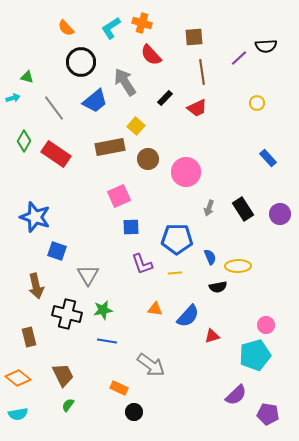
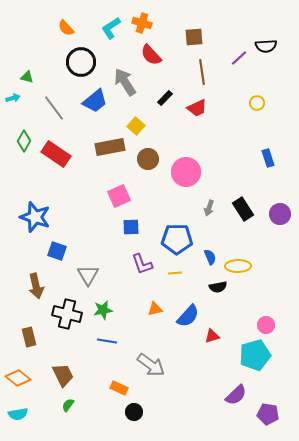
blue rectangle at (268, 158): rotated 24 degrees clockwise
orange triangle at (155, 309): rotated 21 degrees counterclockwise
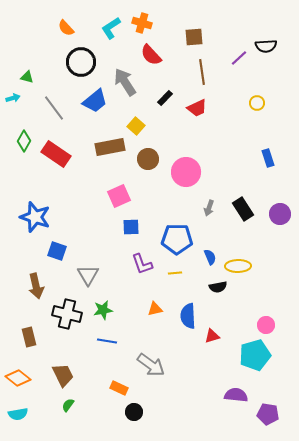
blue semicircle at (188, 316): rotated 135 degrees clockwise
purple semicircle at (236, 395): rotated 130 degrees counterclockwise
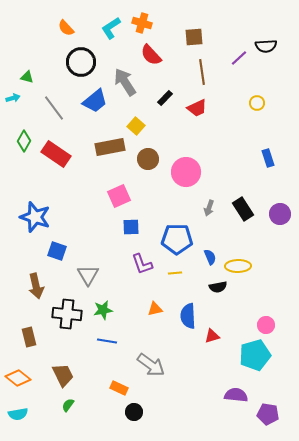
black cross at (67, 314): rotated 8 degrees counterclockwise
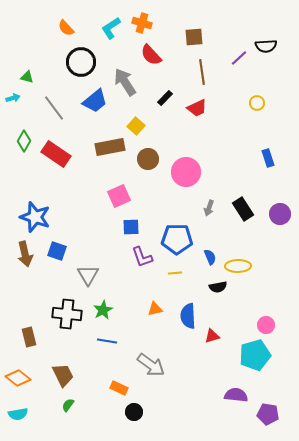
purple L-shape at (142, 264): moved 7 px up
brown arrow at (36, 286): moved 11 px left, 32 px up
green star at (103, 310): rotated 18 degrees counterclockwise
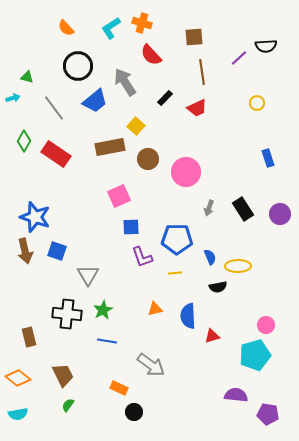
black circle at (81, 62): moved 3 px left, 4 px down
brown arrow at (25, 254): moved 3 px up
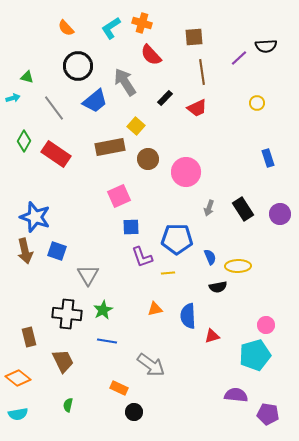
yellow line at (175, 273): moved 7 px left
brown trapezoid at (63, 375): moved 14 px up
green semicircle at (68, 405): rotated 24 degrees counterclockwise
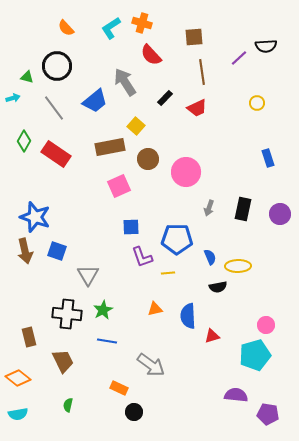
black circle at (78, 66): moved 21 px left
pink square at (119, 196): moved 10 px up
black rectangle at (243, 209): rotated 45 degrees clockwise
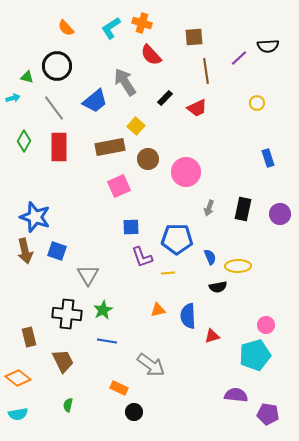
black semicircle at (266, 46): moved 2 px right
brown line at (202, 72): moved 4 px right, 1 px up
red rectangle at (56, 154): moved 3 px right, 7 px up; rotated 56 degrees clockwise
orange triangle at (155, 309): moved 3 px right, 1 px down
